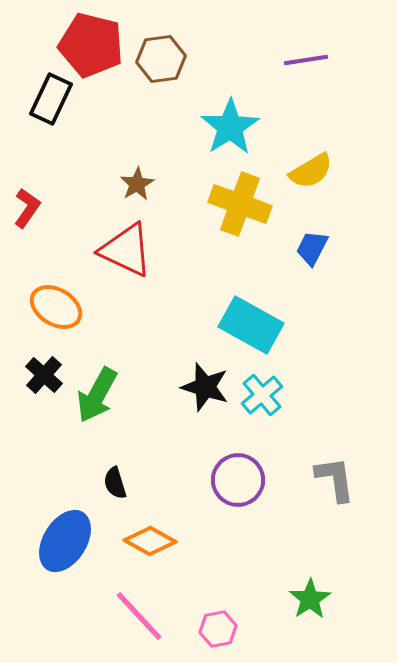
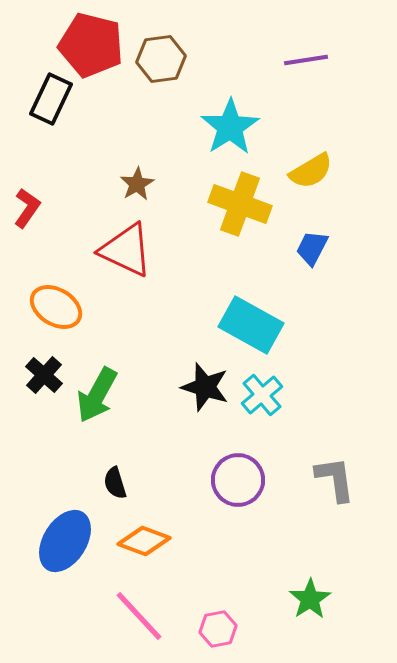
orange diamond: moved 6 px left; rotated 9 degrees counterclockwise
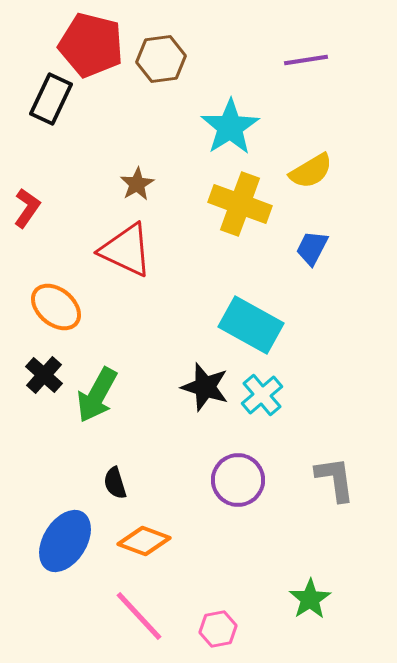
orange ellipse: rotated 9 degrees clockwise
